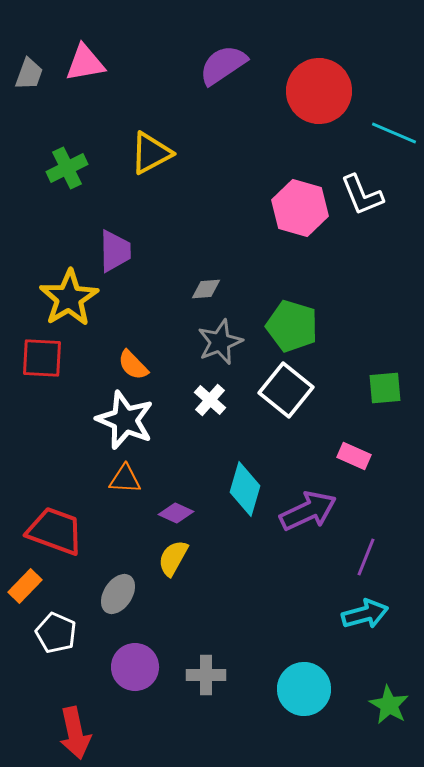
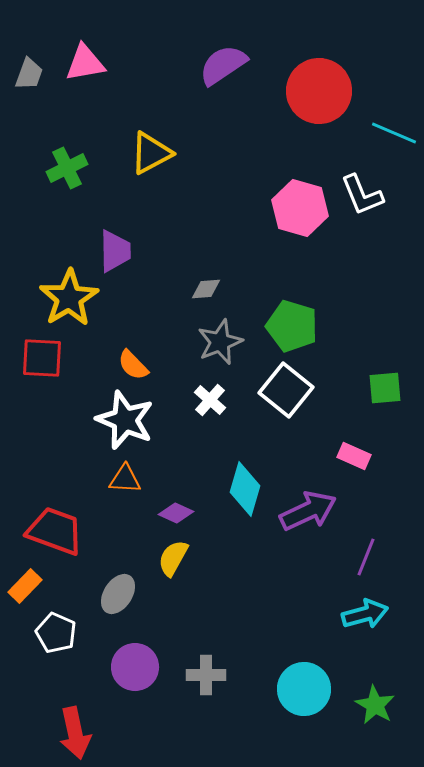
green star: moved 14 px left
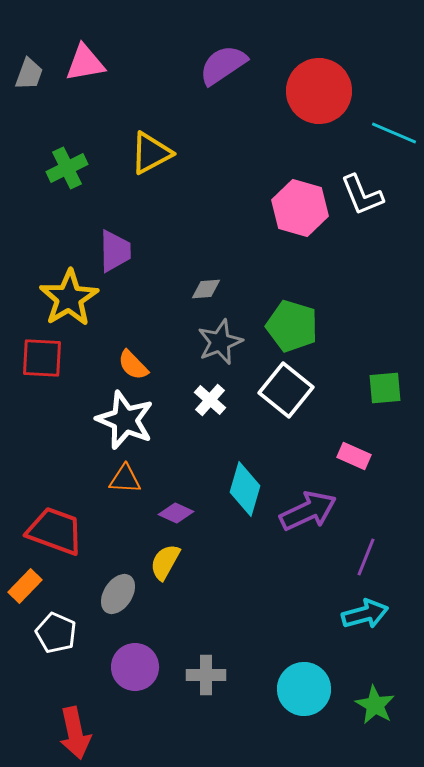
yellow semicircle: moved 8 px left, 4 px down
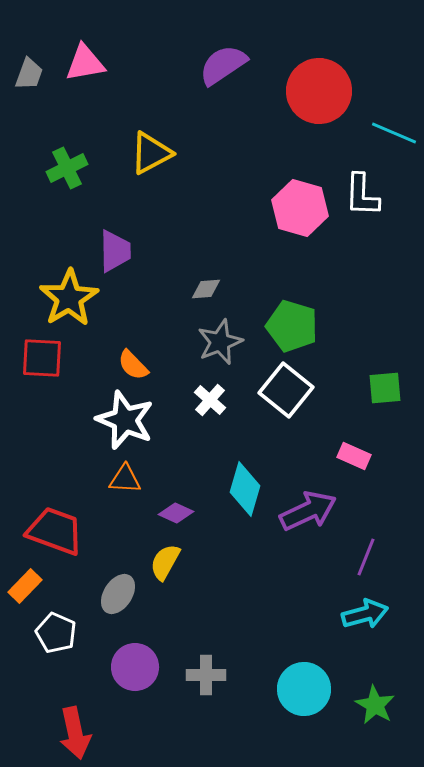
white L-shape: rotated 24 degrees clockwise
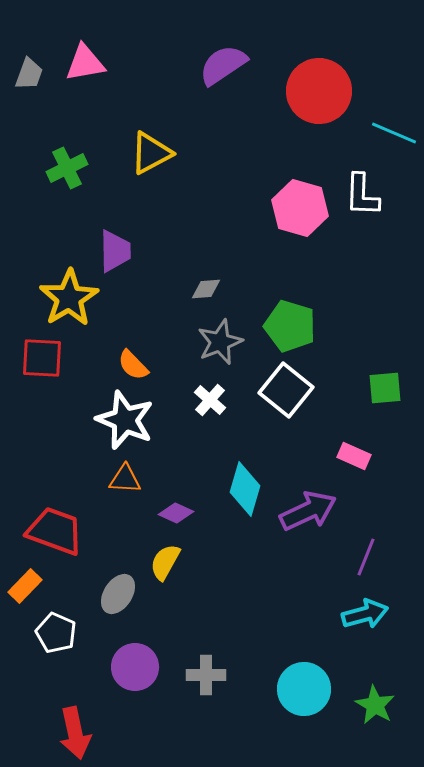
green pentagon: moved 2 px left
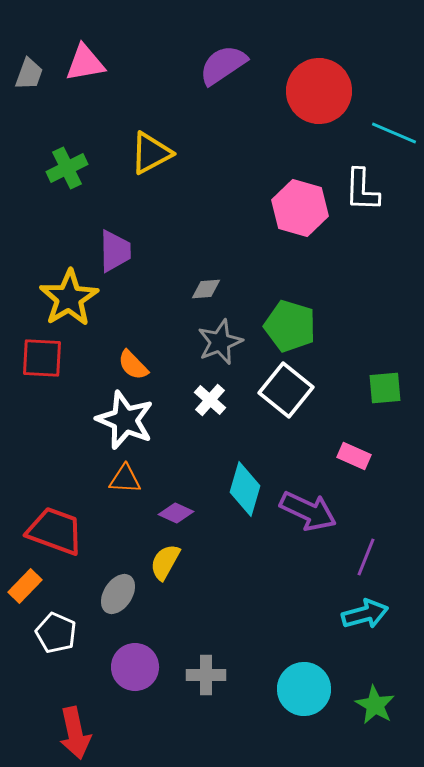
white L-shape: moved 5 px up
purple arrow: rotated 50 degrees clockwise
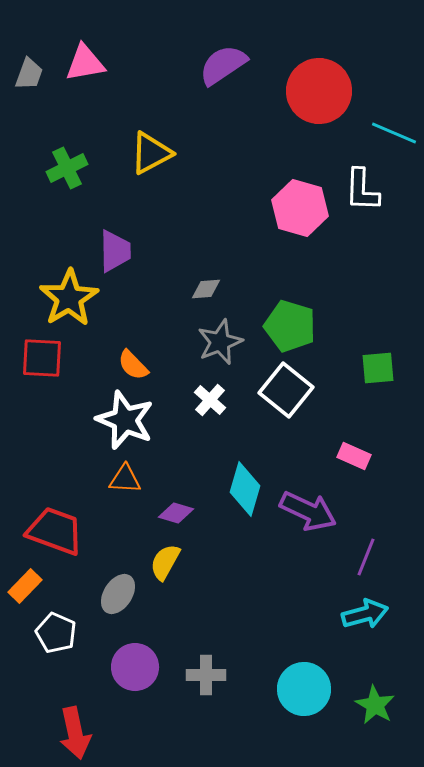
green square: moved 7 px left, 20 px up
purple diamond: rotated 8 degrees counterclockwise
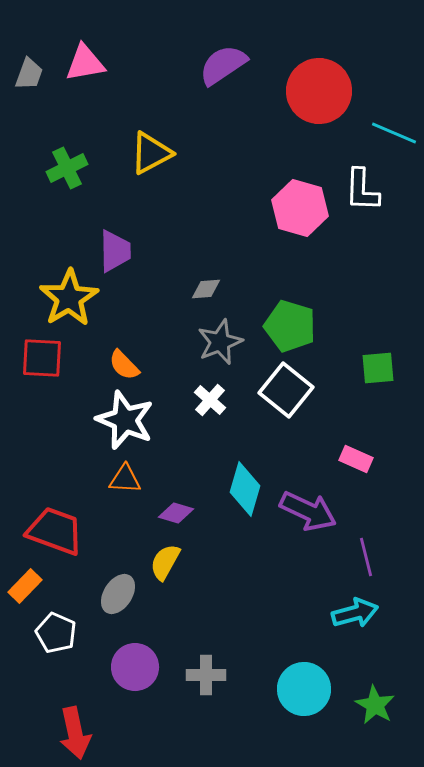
orange semicircle: moved 9 px left
pink rectangle: moved 2 px right, 3 px down
purple line: rotated 36 degrees counterclockwise
cyan arrow: moved 10 px left, 1 px up
